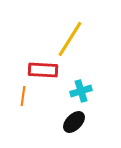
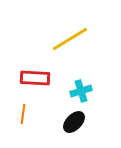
yellow line: rotated 27 degrees clockwise
red rectangle: moved 8 px left, 8 px down
orange line: moved 18 px down
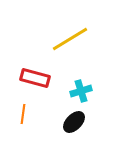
red rectangle: rotated 12 degrees clockwise
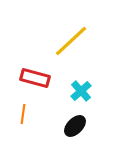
yellow line: moved 1 px right, 2 px down; rotated 12 degrees counterclockwise
cyan cross: rotated 25 degrees counterclockwise
black ellipse: moved 1 px right, 4 px down
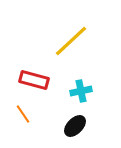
red rectangle: moved 1 px left, 2 px down
cyan cross: rotated 30 degrees clockwise
orange line: rotated 42 degrees counterclockwise
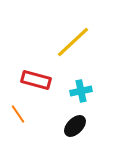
yellow line: moved 2 px right, 1 px down
red rectangle: moved 2 px right
orange line: moved 5 px left
